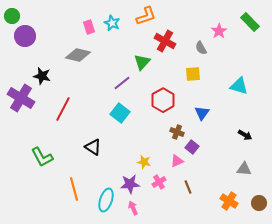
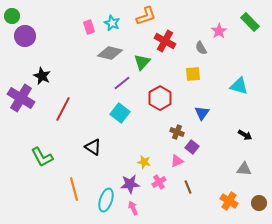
gray diamond: moved 32 px right, 2 px up
black star: rotated 12 degrees clockwise
red hexagon: moved 3 px left, 2 px up
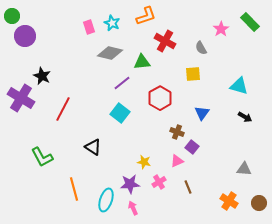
pink star: moved 2 px right, 2 px up
green triangle: rotated 42 degrees clockwise
black arrow: moved 18 px up
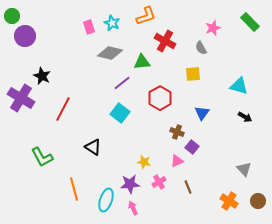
pink star: moved 8 px left, 1 px up; rotated 14 degrees clockwise
gray triangle: rotated 42 degrees clockwise
brown circle: moved 1 px left, 2 px up
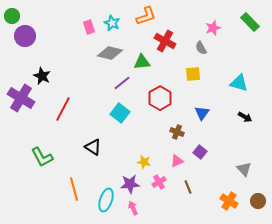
cyan triangle: moved 3 px up
purple square: moved 8 px right, 5 px down
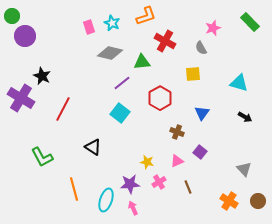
yellow star: moved 3 px right
